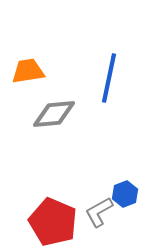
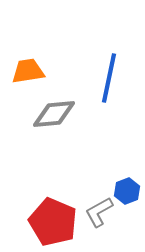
blue hexagon: moved 2 px right, 3 px up
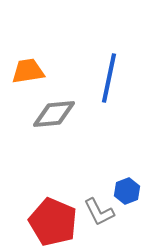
gray L-shape: rotated 88 degrees counterclockwise
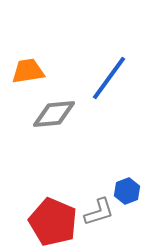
blue line: rotated 24 degrees clockwise
gray L-shape: rotated 80 degrees counterclockwise
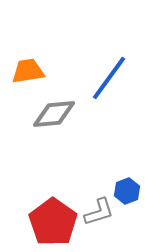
red pentagon: rotated 12 degrees clockwise
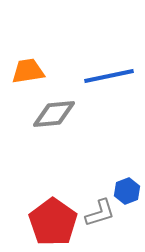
blue line: moved 2 px up; rotated 42 degrees clockwise
gray L-shape: moved 1 px right, 1 px down
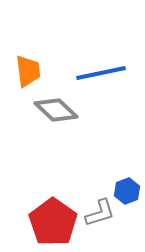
orange trapezoid: rotated 92 degrees clockwise
blue line: moved 8 px left, 3 px up
gray diamond: moved 2 px right, 4 px up; rotated 48 degrees clockwise
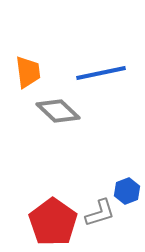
orange trapezoid: moved 1 px down
gray diamond: moved 2 px right, 1 px down
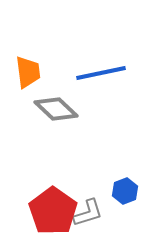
gray diamond: moved 2 px left, 2 px up
blue hexagon: moved 2 px left
gray L-shape: moved 12 px left
red pentagon: moved 11 px up
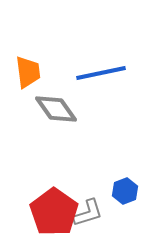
gray diamond: rotated 12 degrees clockwise
red pentagon: moved 1 px right, 1 px down
